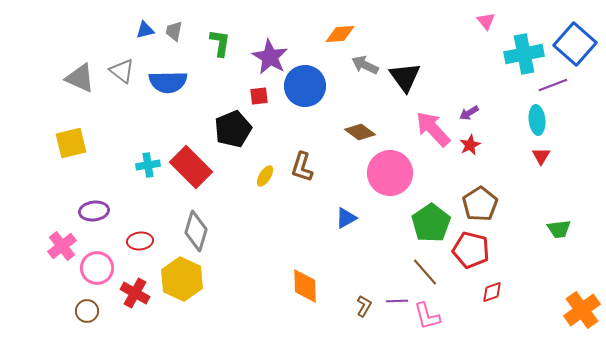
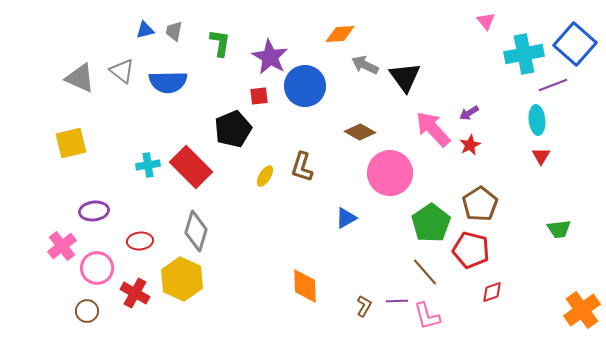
brown diamond at (360, 132): rotated 8 degrees counterclockwise
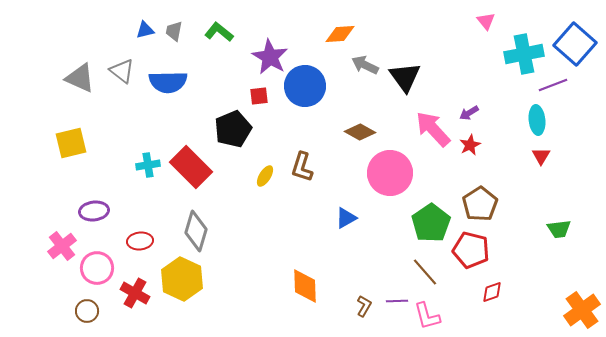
green L-shape at (220, 43): moved 1 px left, 11 px up; rotated 60 degrees counterclockwise
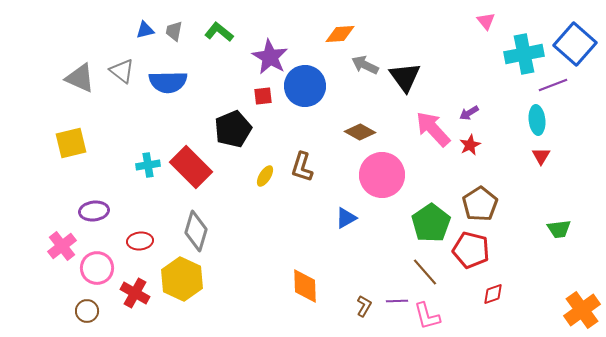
red square at (259, 96): moved 4 px right
pink circle at (390, 173): moved 8 px left, 2 px down
red diamond at (492, 292): moved 1 px right, 2 px down
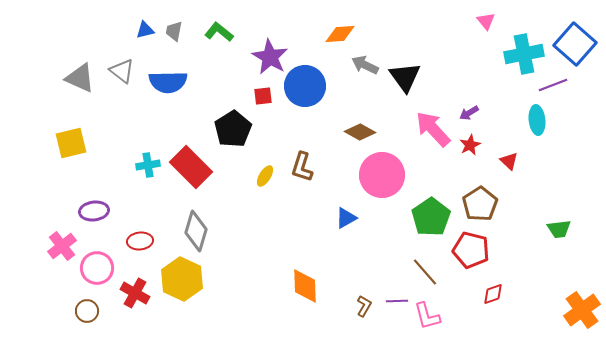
black pentagon at (233, 129): rotated 9 degrees counterclockwise
red triangle at (541, 156): moved 32 px left, 5 px down; rotated 18 degrees counterclockwise
green pentagon at (431, 223): moved 6 px up
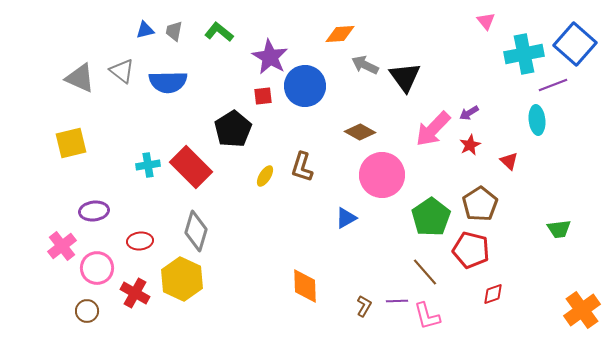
pink arrow at (433, 129): rotated 93 degrees counterclockwise
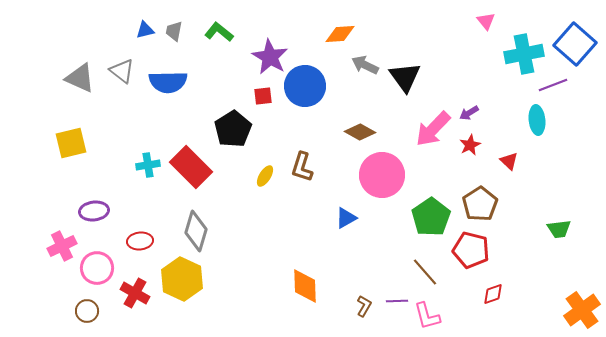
pink cross at (62, 246): rotated 12 degrees clockwise
